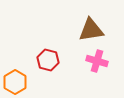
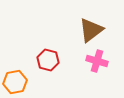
brown triangle: rotated 28 degrees counterclockwise
orange hexagon: rotated 20 degrees clockwise
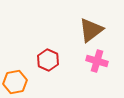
red hexagon: rotated 10 degrees clockwise
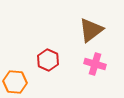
pink cross: moved 2 px left, 3 px down
orange hexagon: rotated 15 degrees clockwise
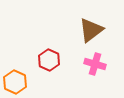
red hexagon: moved 1 px right
orange hexagon: rotated 20 degrees clockwise
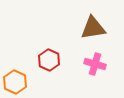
brown triangle: moved 2 px right, 2 px up; rotated 28 degrees clockwise
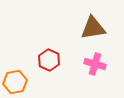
orange hexagon: rotated 25 degrees clockwise
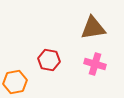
red hexagon: rotated 15 degrees counterclockwise
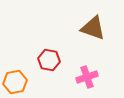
brown triangle: rotated 28 degrees clockwise
pink cross: moved 8 px left, 13 px down; rotated 35 degrees counterclockwise
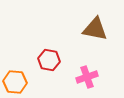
brown triangle: moved 2 px right, 1 px down; rotated 8 degrees counterclockwise
orange hexagon: rotated 15 degrees clockwise
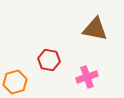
orange hexagon: rotated 20 degrees counterclockwise
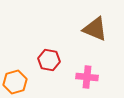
brown triangle: rotated 12 degrees clockwise
pink cross: rotated 25 degrees clockwise
